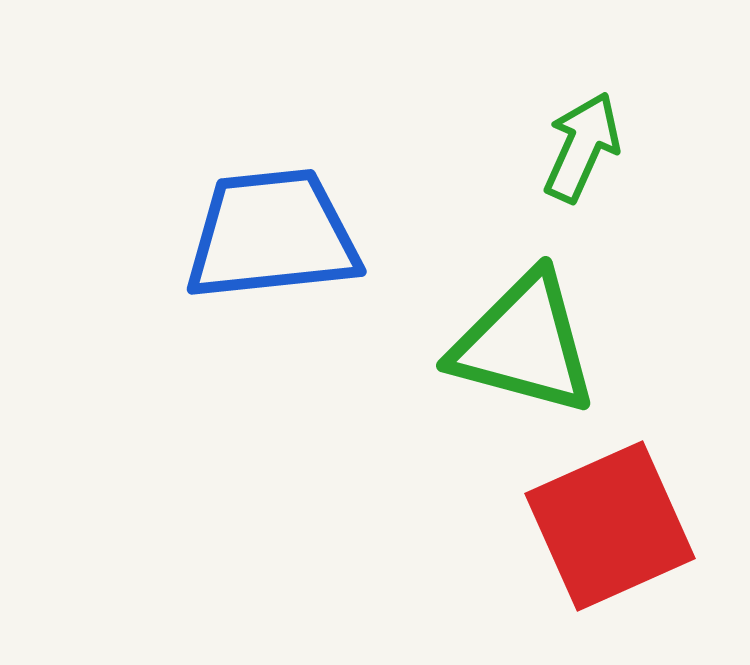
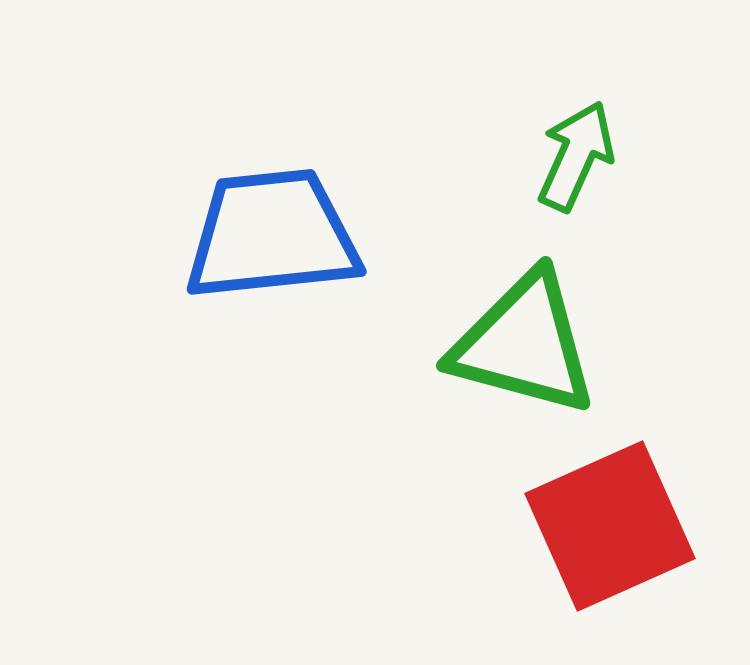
green arrow: moved 6 px left, 9 px down
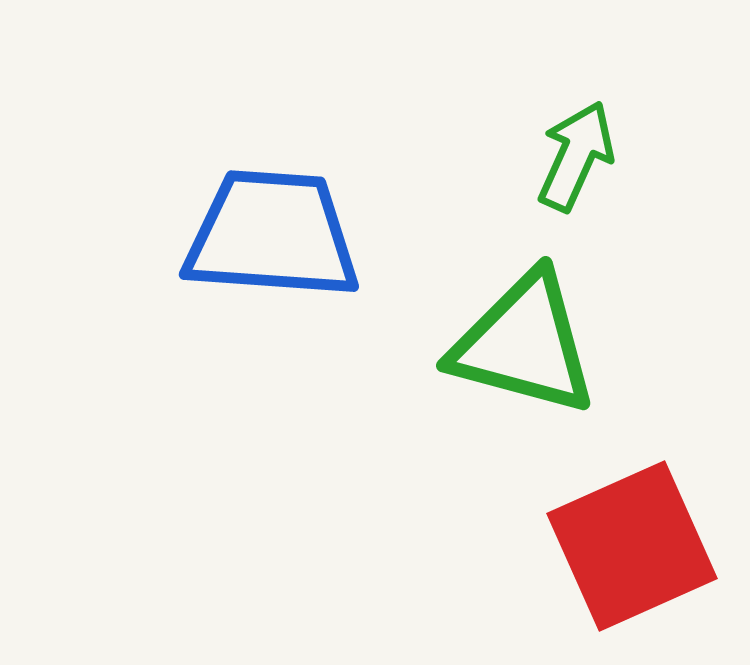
blue trapezoid: rotated 10 degrees clockwise
red square: moved 22 px right, 20 px down
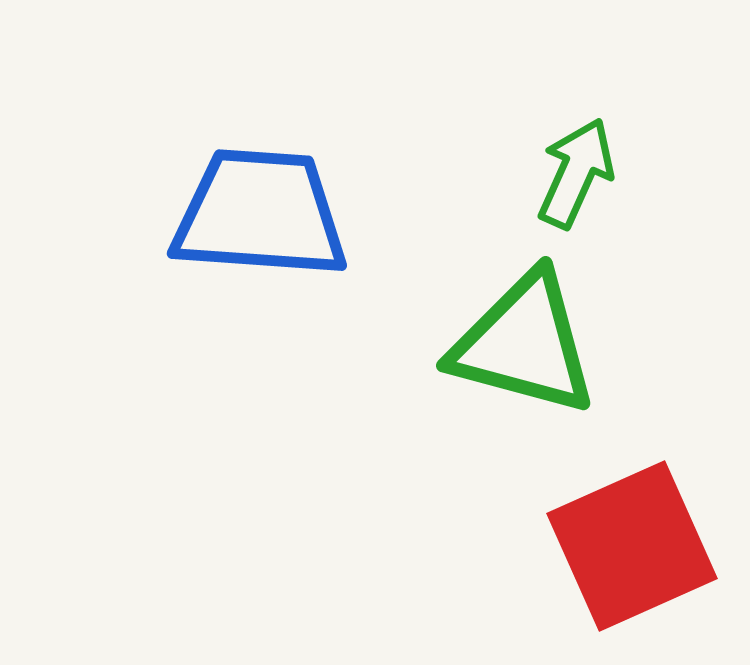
green arrow: moved 17 px down
blue trapezoid: moved 12 px left, 21 px up
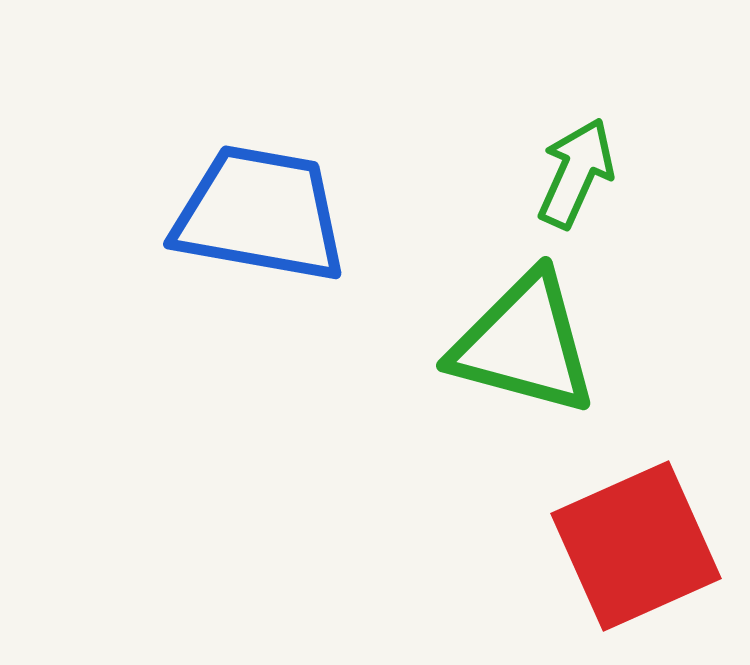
blue trapezoid: rotated 6 degrees clockwise
red square: moved 4 px right
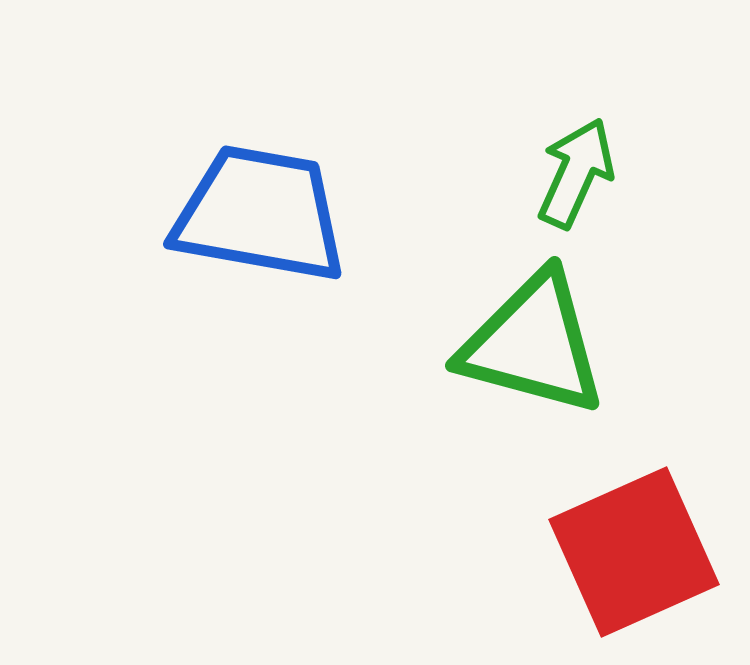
green triangle: moved 9 px right
red square: moved 2 px left, 6 px down
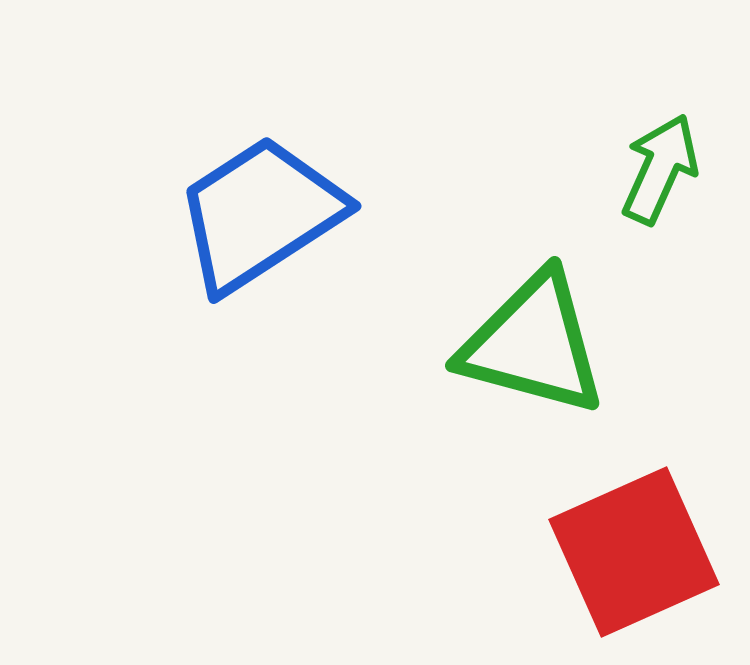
green arrow: moved 84 px right, 4 px up
blue trapezoid: rotated 43 degrees counterclockwise
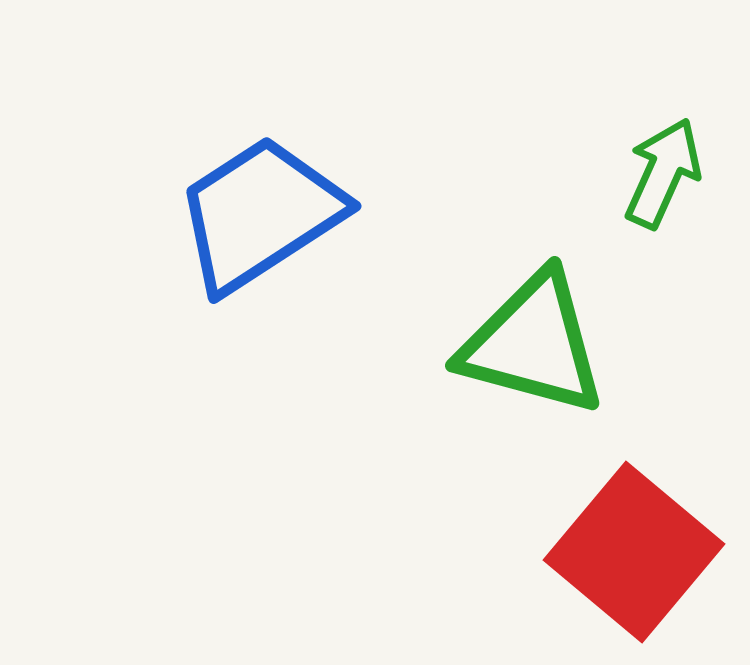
green arrow: moved 3 px right, 4 px down
red square: rotated 26 degrees counterclockwise
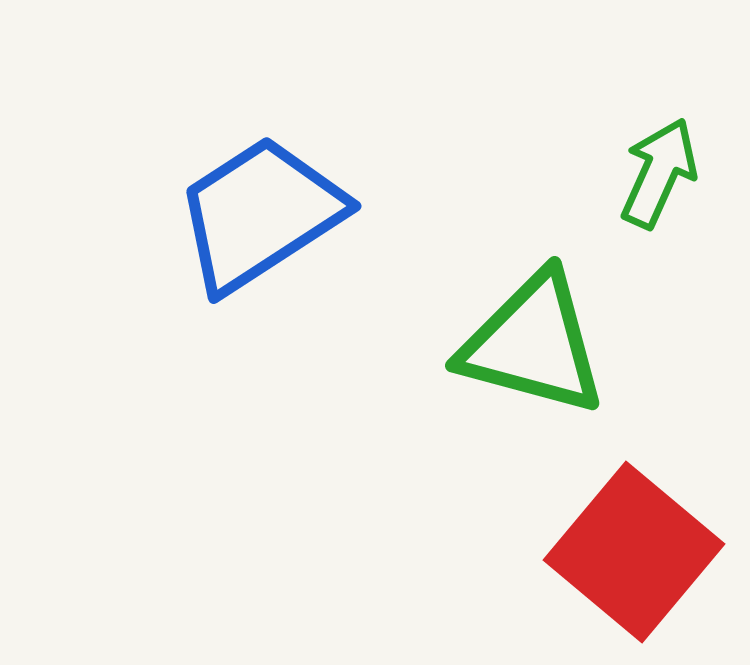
green arrow: moved 4 px left
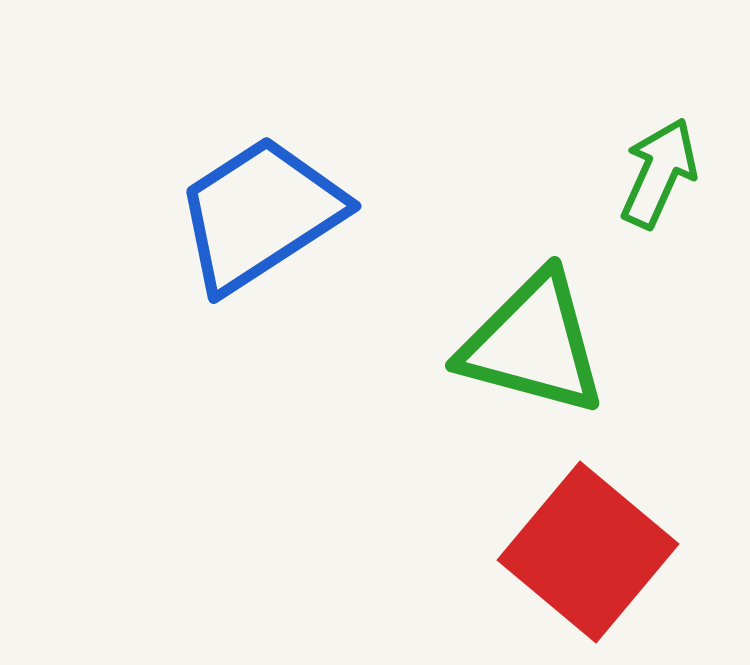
red square: moved 46 px left
